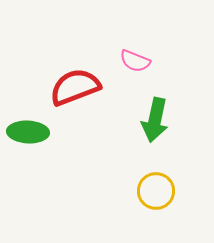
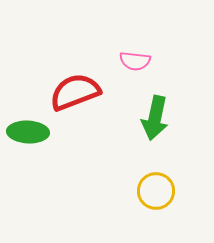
pink semicircle: rotated 16 degrees counterclockwise
red semicircle: moved 5 px down
green arrow: moved 2 px up
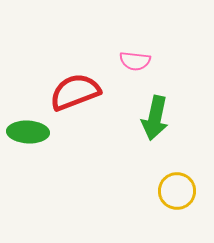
yellow circle: moved 21 px right
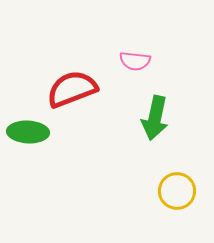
red semicircle: moved 3 px left, 3 px up
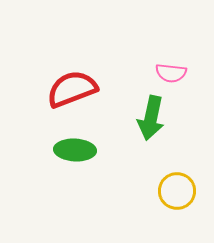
pink semicircle: moved 36 px right, 12 px down
green arrow: moved 4 px left
green ellipse: moved 47 px right, 18 px down
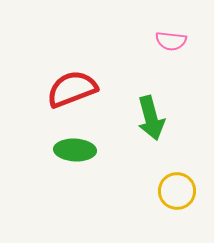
pink semicircle: moved 32 px up
green arrow: rotated 27 degrees counterclockwise
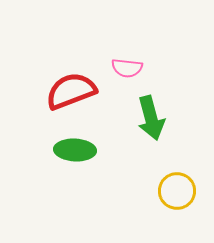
pink semicircle: moved 44 px left, 27 px down
red semicircle: moved 1 px left, 2 px down
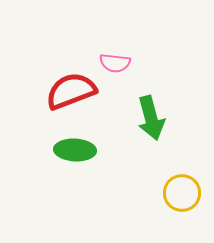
pink semicircle: moved 12 px left, 5 px up
yellow circle: moved 5 px right, 2 px down
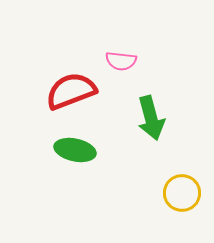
pink semicircle: moved 6 px right, 2 px up
green ellipse: rotated 9 degrees clockwise
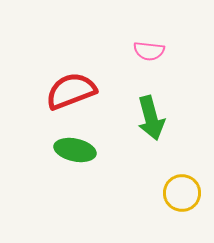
pink semicircle: moved 28 px right, 10 px up
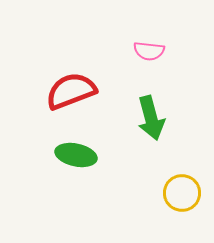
green ellipse: moved 1 px right, 5 px down
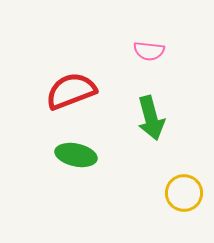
yellow circle: moved 2 px right
